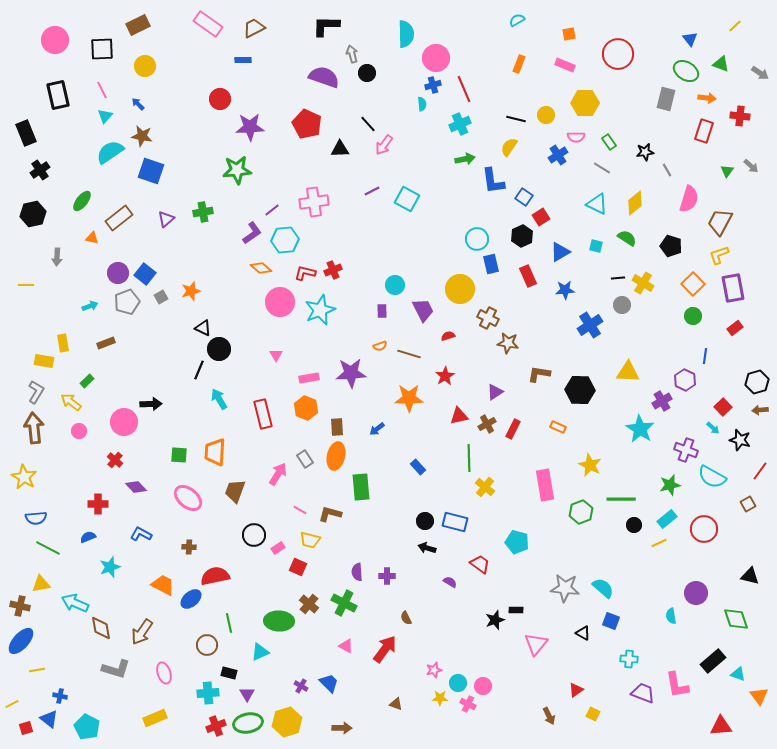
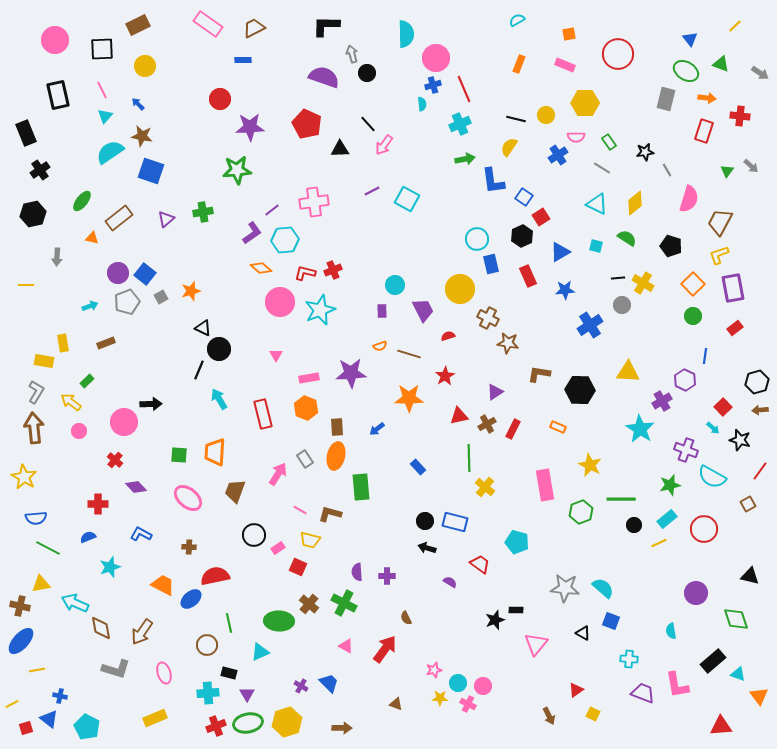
cyan semicircle at (671, 616): moved 15 px down
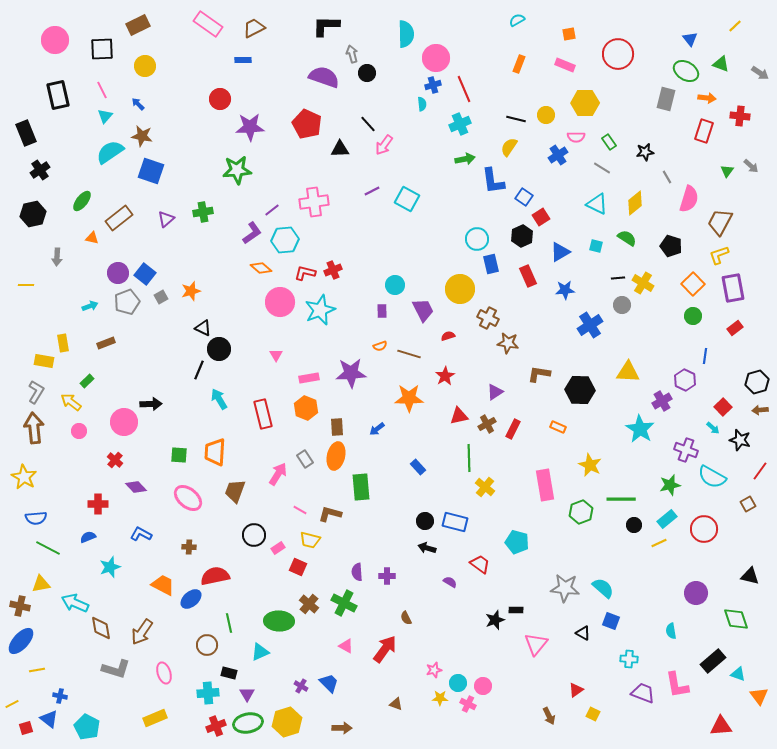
gray line at (667, 170): moved 7 px down
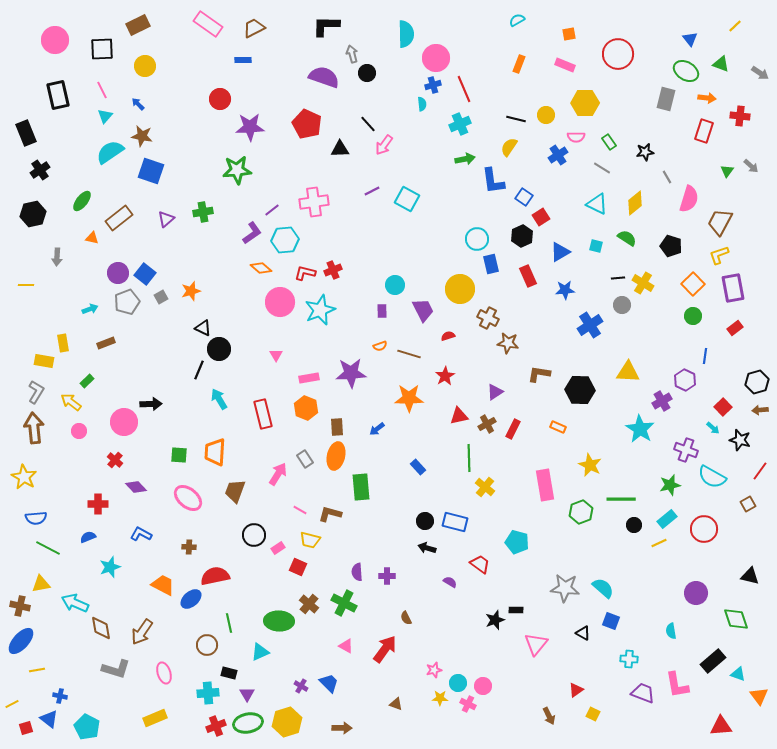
cyan arrow at (90, 306): moved 3 px down
